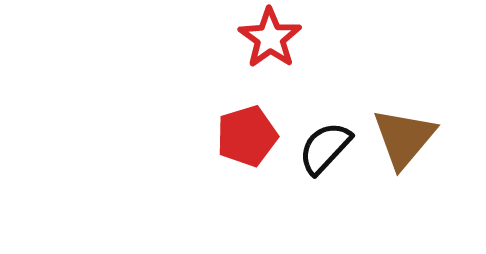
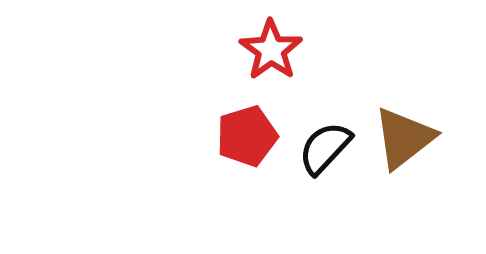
red star: moved 1 px right, 12 px down
brown triangle: rotated 12 degrees clockwise
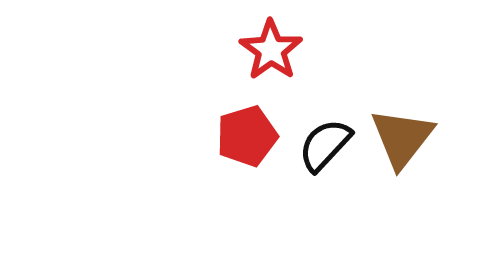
brown triangle: moved 2 px left; rotated 14 degrees counterclockwise
black semicircle: moved 3 px up
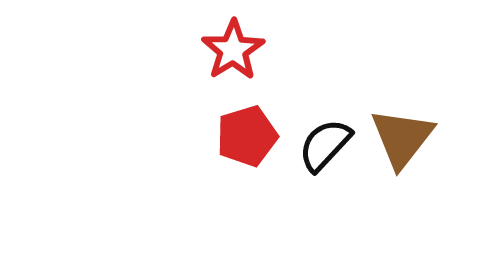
red star: moved 38 px left; rotated 4 degrees clockwise
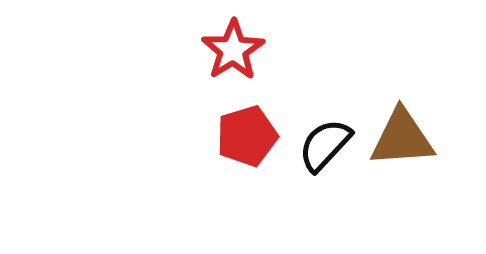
brown triangle: rotated 48 degrees clockwise
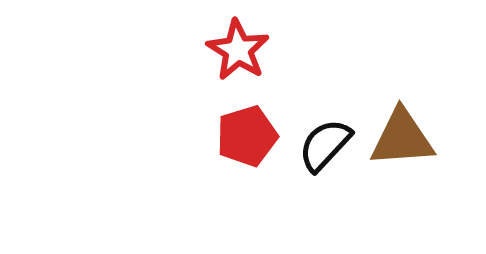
red star: moved 5 px right; rotated 8 degrees counterclockwise
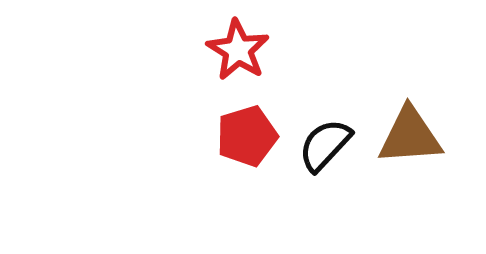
brown triangle: moved 8 px right, 2 px up
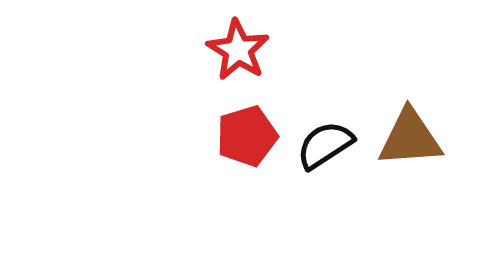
brown triangle: moved 2 px down
black semicircle: rotated 14 degrees clockwise
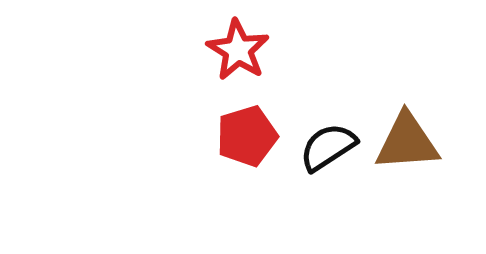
brown triangle: moved 3 px left, 4 px down
black semicircle: moved 3 px right, 2 px down
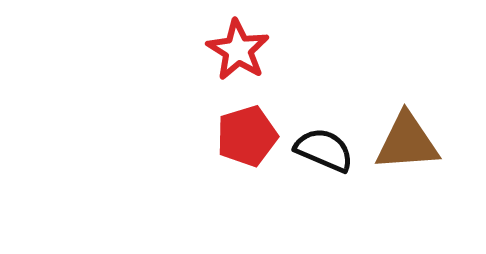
black semicircle: moved 4 px left, 3 px down; rotated 56 degrees clockwise
